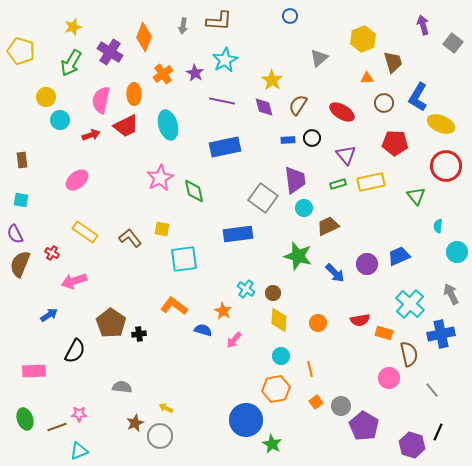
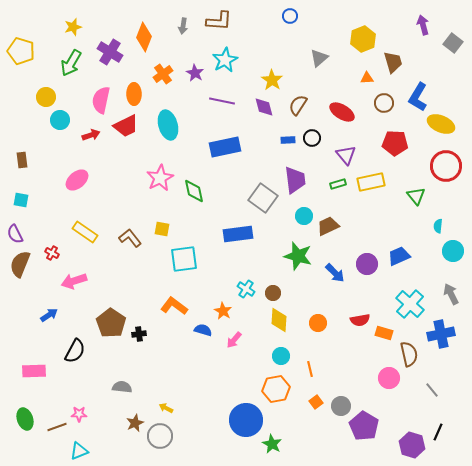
cyan circle at (304, 208): moved 8 px down
cyan circle at (457, 252): moved 4 px left, 1 px up
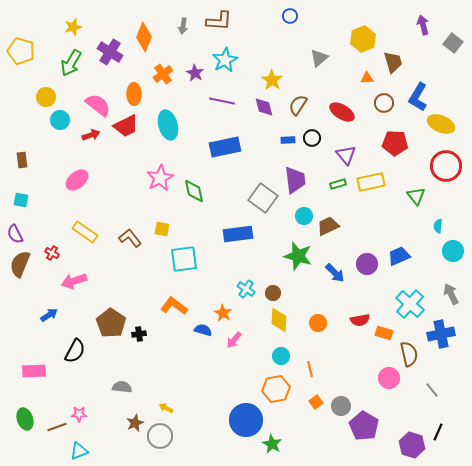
pink semicircle at (101, 100): moved 3 px left, 5 px down; rotated 116 degrees clockwise
orange star at (223, 311): moved 2 px down
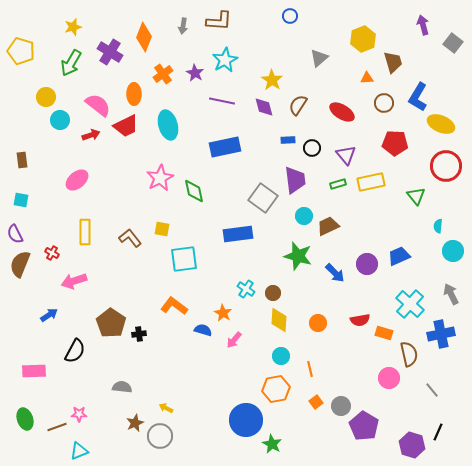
black circle at (312, 138): moved 10 px down
yellow rectangle at (85, 232): rotated 55 degrees clockwise
